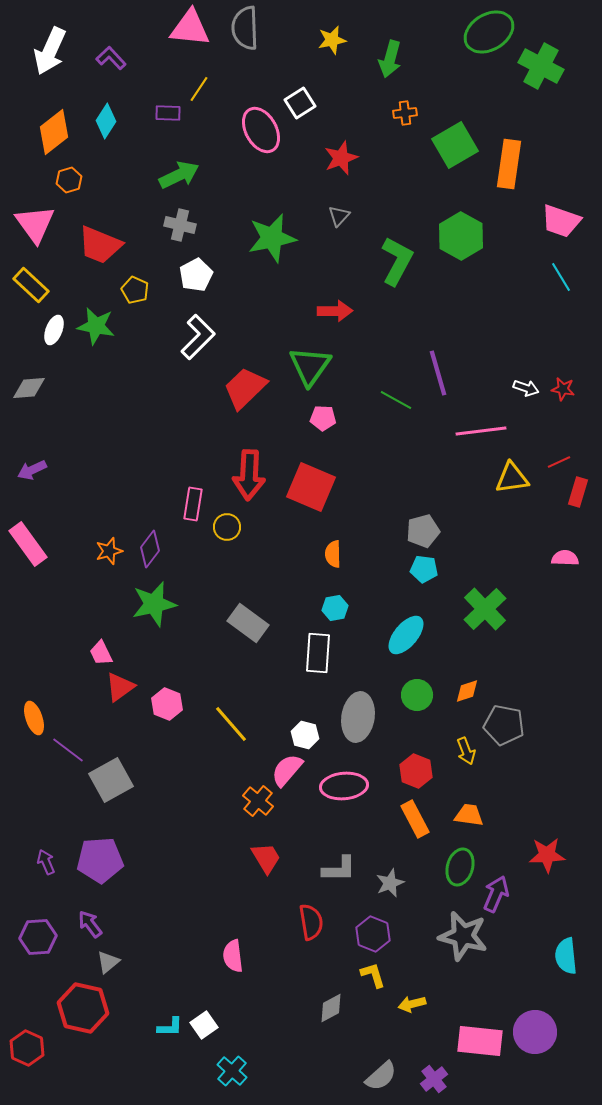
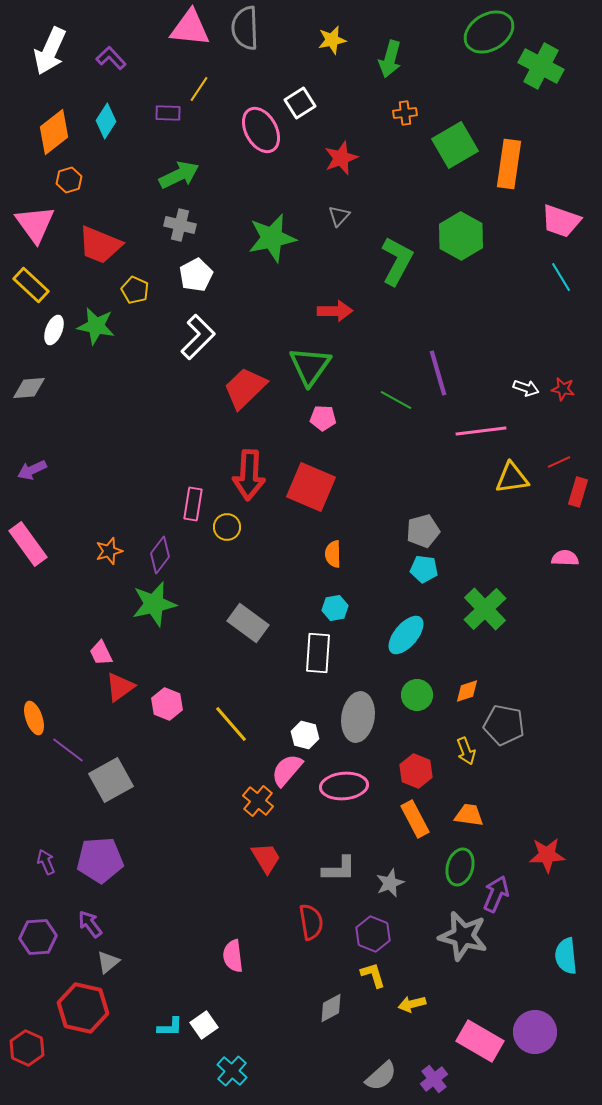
purple diamond at (150, 549): moved 10 px right, 6 px down
pink rectangle at (480, 1041): rotated 24 degrees clockwise
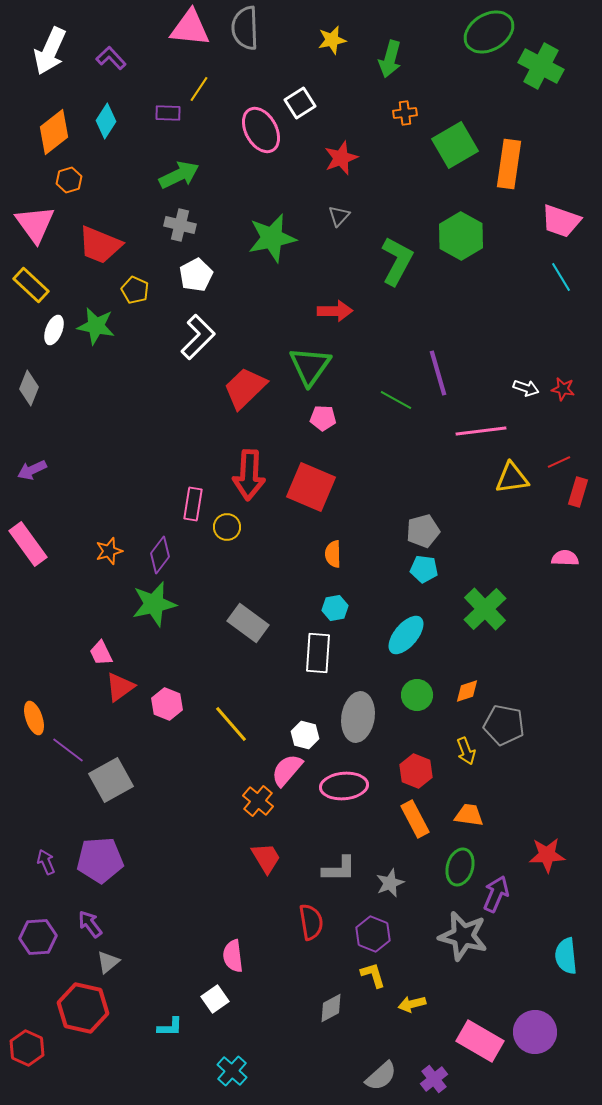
gray diamond at (29, 388): rotated 64 degrees counterclockwise
white square at (204, 1025): moved 11 px right, 26 px up
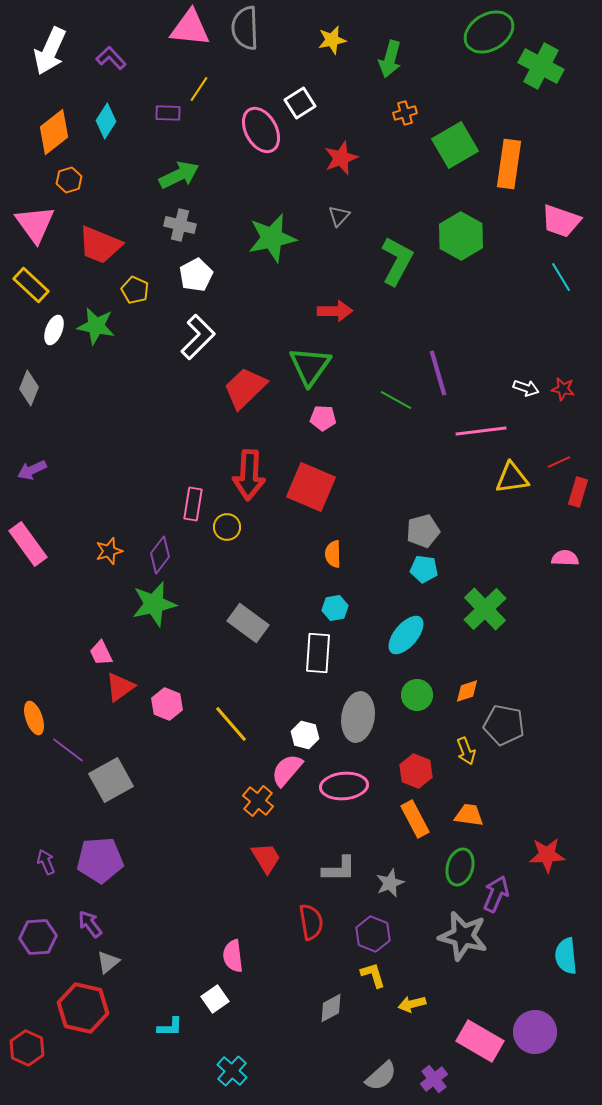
orange cross at (405, 113): rotated 10 degrees counterclockwise
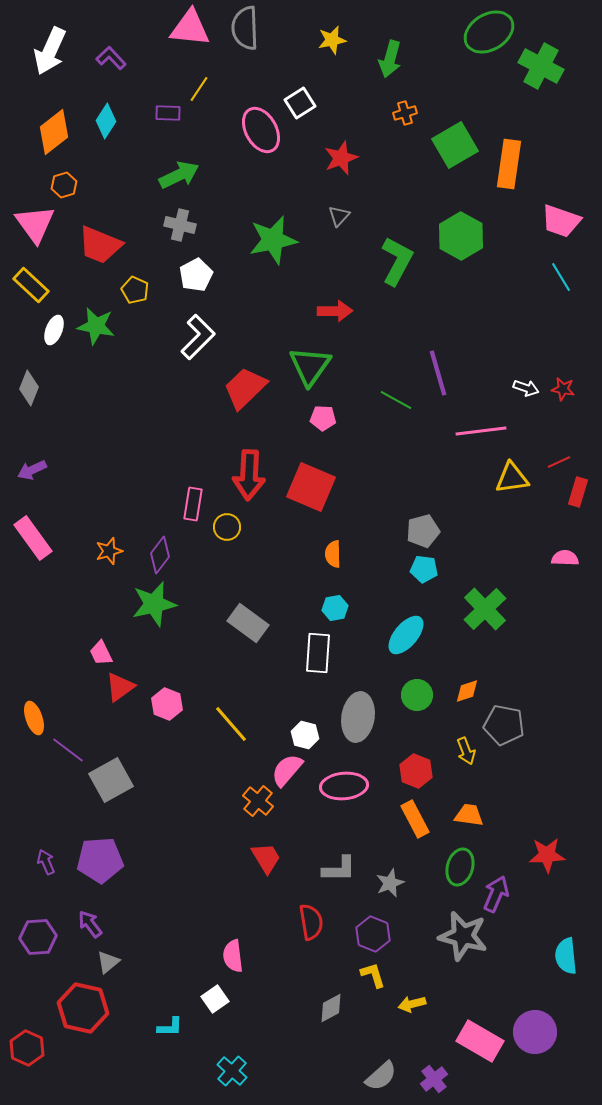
orange hexagon at (69, 180): moved 5 px left, 5 px down
green star at (272, 238): moved 1 px right, 2 px down
pink rectangle at (28, 544): moved 5 px right, 6 px up
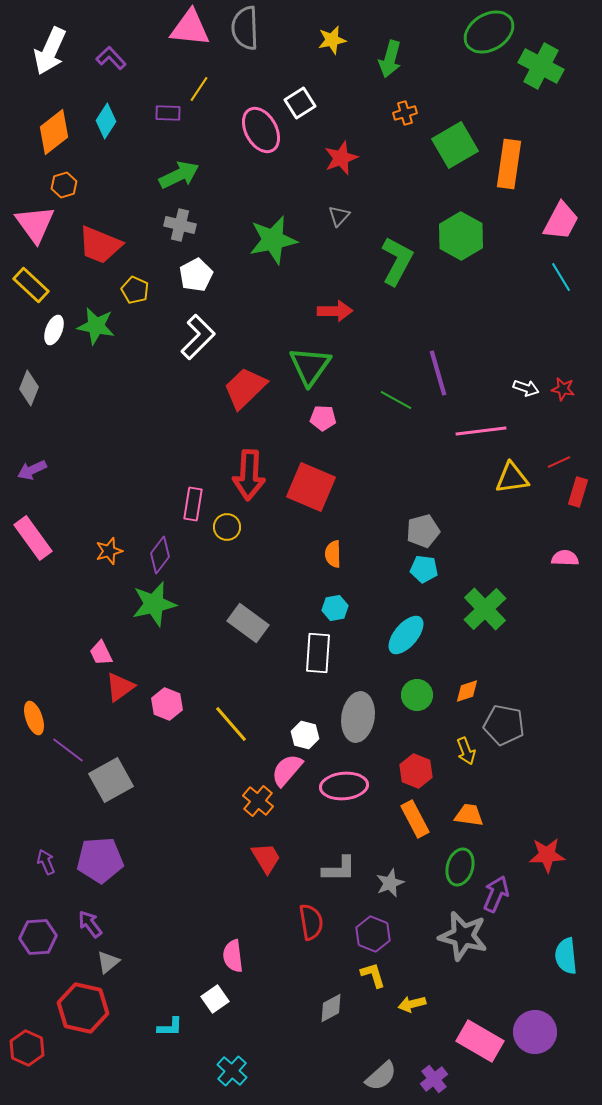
pink trapezoid at (561, 221): rotated 81 degrees counterclockwise
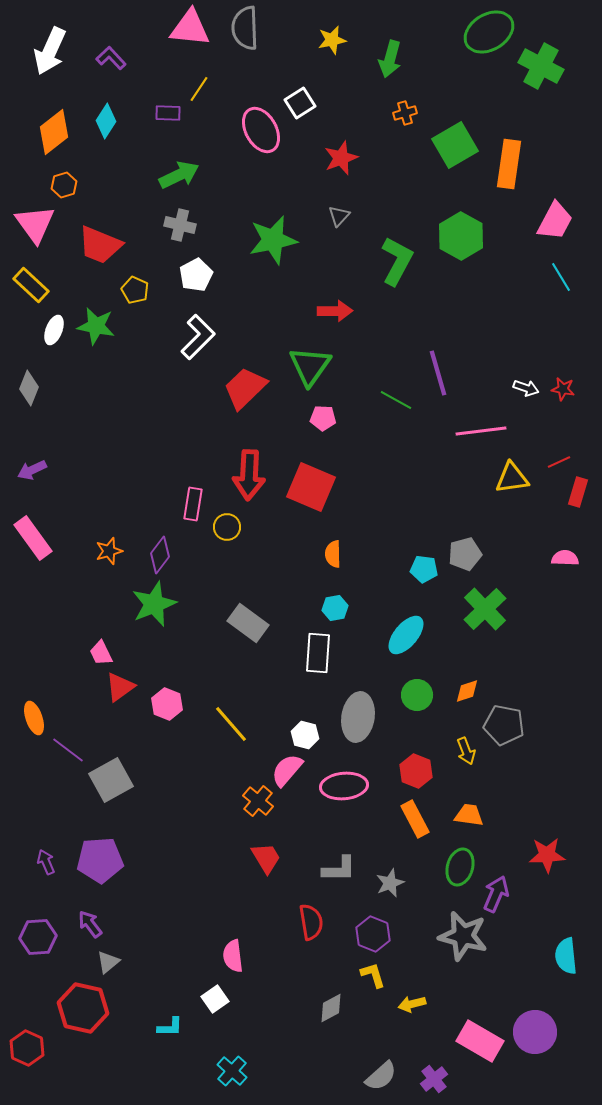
pink trapezoid at (561, 221): moved 6 px left
gray pentagon at (423, 531): moved 42 px right, 23 px down
green star at (154, 604): rotated 9 degrees counterclockwise
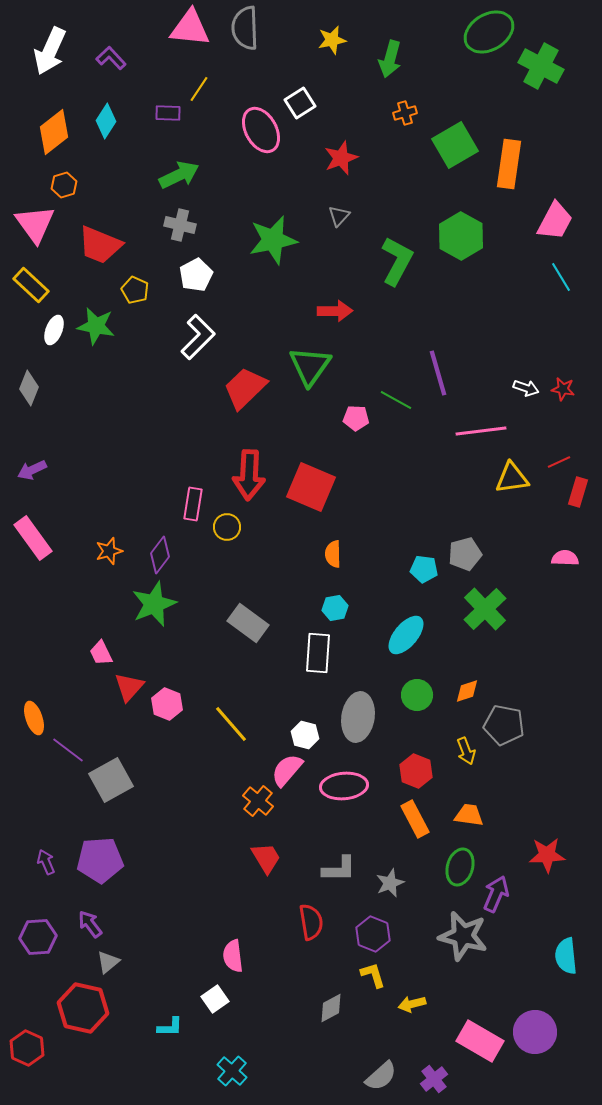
pink pentagon at (323, 418): moved 33 px right
red triangle at (120, 687): moved 9 px right; rotated 12 degrees counterclockwise
